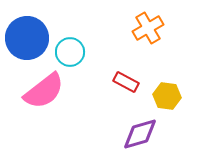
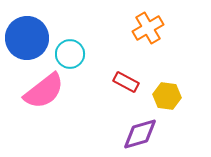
cyan circle: moved 2 px down
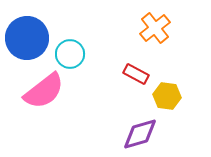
orange cross: moved 7 px right; rotated 8 degrees counterclockwise
red rectangle: moved 10 px right, 8 px up
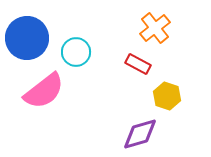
cyan circle: moved 6 px right, 2 px up
red rectangle: moved 2 px right, 10 px up
yellow hexagon: rotated 12 degrees clockwise
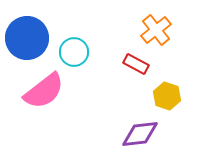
orange cross: moved 1 px right, 2 px down
cyan circle: moved 2 px left
red rectangle: moved 2 px left
purple diamond: rotated 9 degrees clockwise
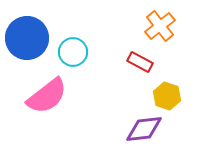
orange cross: moved 4 px right, 4 px up
cyan circle: moved 1 px left
red rectangle: moved 4 px right, 2 px up
pink semicircle: moved 3 px right, 5 px down
purple diamond: moved 4 px right, 5 px up
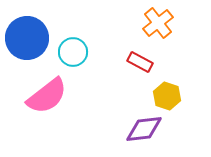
orange cross: moved 2 px left, 3 px up
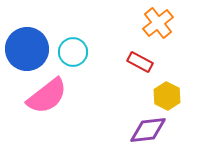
blue circle: moved 11 px down
yellow hexagon: rotated 8 degrees clockwise
purple diamond: moved 4 px right, 1 px down
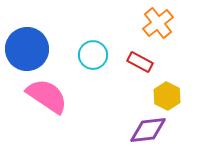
cyan circle: moved 20 px right, 3 px down
pink semicircle: rotated 108 degrees counterclockwise
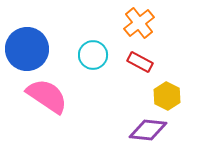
orange cross: moved 19 px left
purple diamond: rotated 12 degrees clockwise
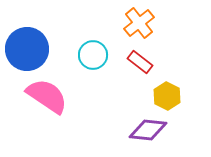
red rectangle: rotated 10 degrees clockwise
